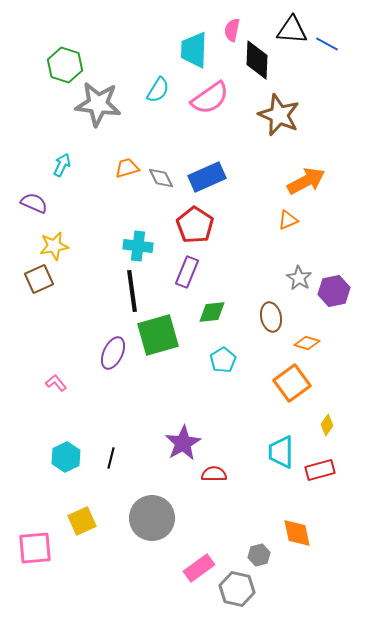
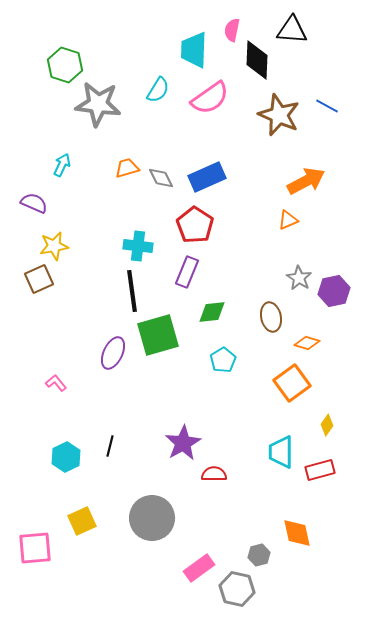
blue line at (327, 44): moved 62 px down
black line at (111, 458): moved 1 px left, 12 px up
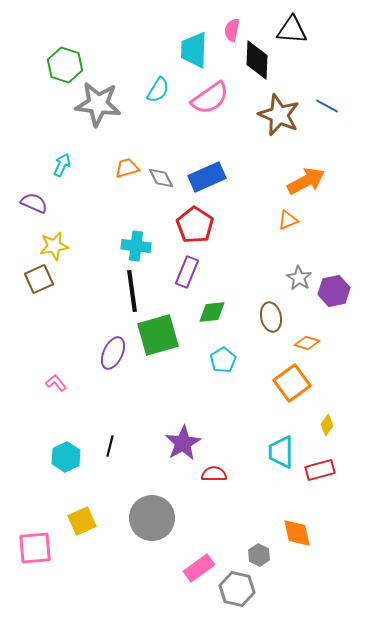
cyan cross at (138, 246): moved 2 px left
gray hexagon at (259, 555): rotated 20 degrees counterclockwise
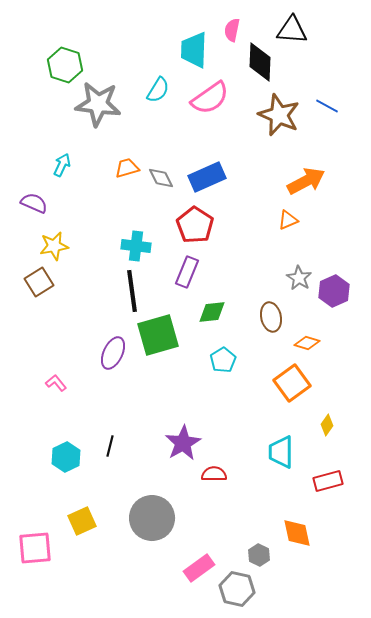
black diamond at (257, 60): moved 3 px right, 2 px down
brown square at (39, 279): moved 3 px down; rotated 8 degrees counterclockwise
purple hexagon at (334, 291): rotated 12 degrees counterclockwise
red rectangle at (320, 470): moved 8 px right, 11 px down
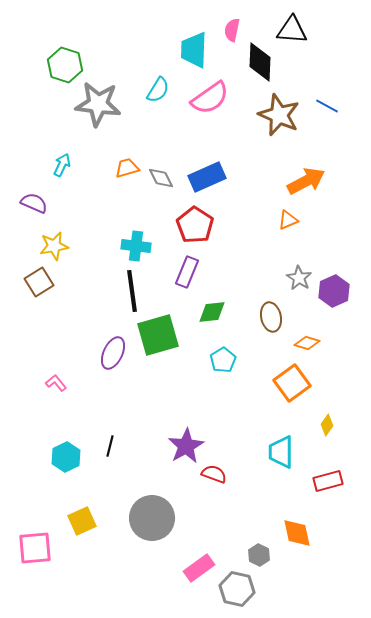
purple star at (183, 443): moved 3 px right, 3 px down
red semicircle at (214, 474): rotated 20 degrees clockwise
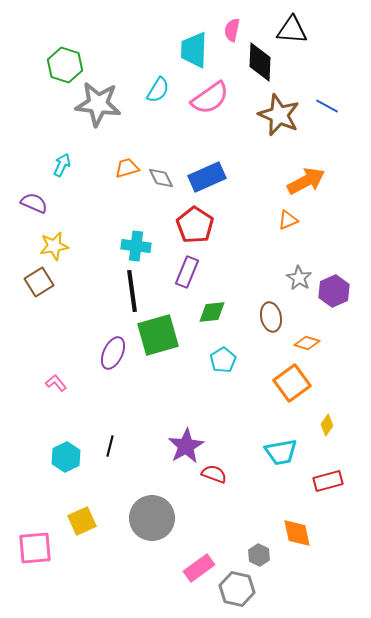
cyan trapezoid at (281, 452): rotated 100 degrees counterclockwise
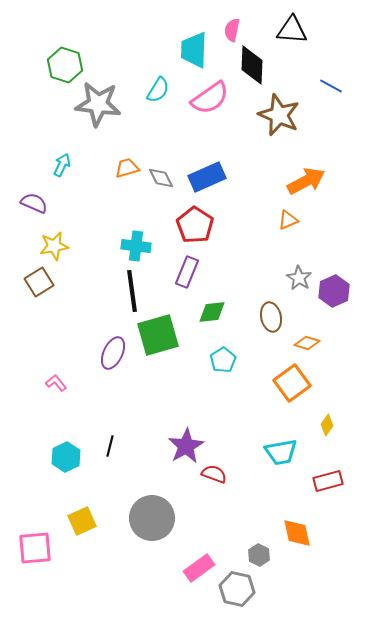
black diamond at (260, 62): moved 8 px left, 3 px down
blue line at (327, 106): moved 4 px right, 20 px up
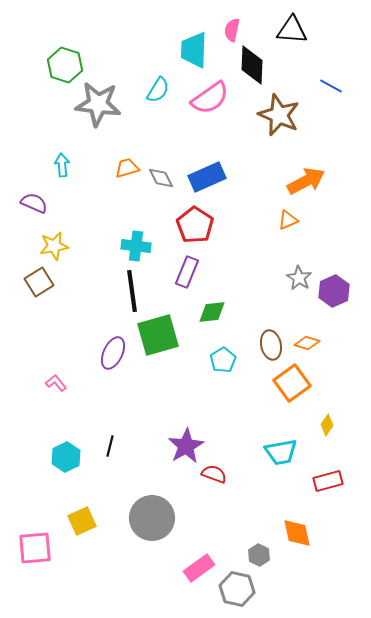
cyan arrow at (62, 165): rotated 30 degrees counterclockwise
brown ellipse at (271, 317): moved 28 px down
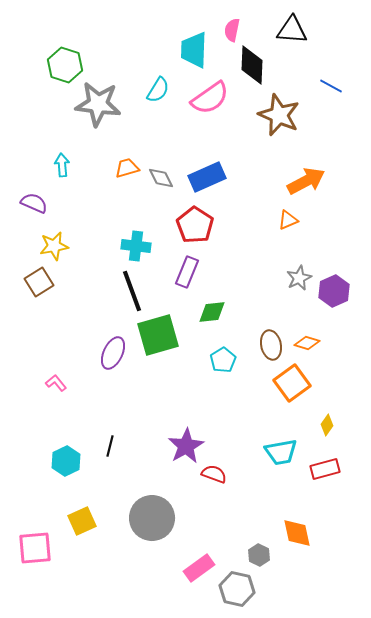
gray star at (299, 278): rotated 15 degrees clockwise
black line at (132, 291): rotated 12 degrees counterclockwise
cyan hexagon at (66, 457): moved 4 px down
red rectangle at (328, 481): moved 3 px left, 12 px up
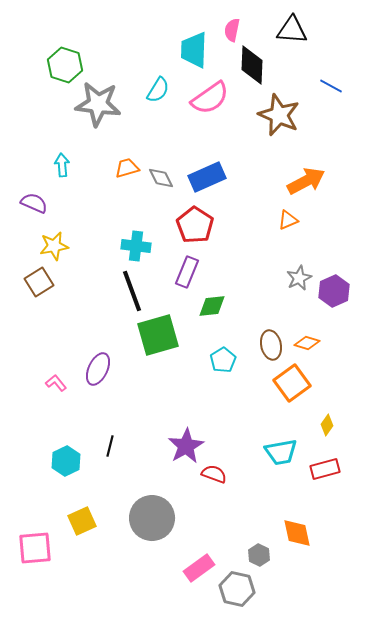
green diamond at (212, 312): moved 6 px up
purple ellipse at (113, 353): moved 15 px left, 16 px down
